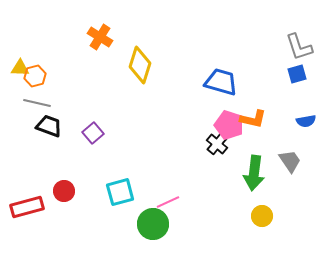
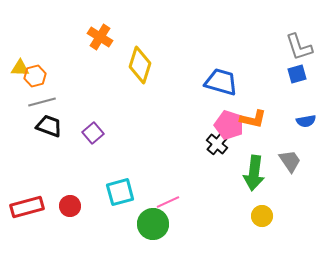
gray line: moved 5 px right, 1 px up; rotated 28 degrees counterclockwise
red circle: moved 6 px right, 15 px down
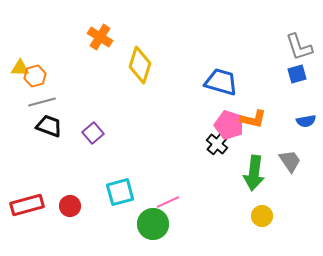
red rectangle: moved 2 px up
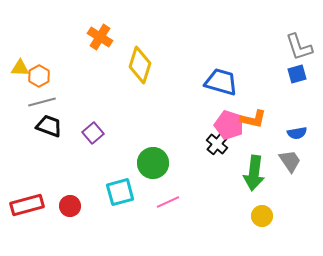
orange hexagon: moved 4 px right; rotated 15 degrees counterclockwise
blue semicircle: moved 9 px left, 12 px down
green circle: moved 61 px up
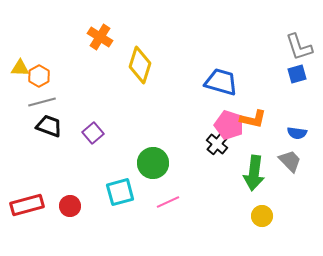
blue semicircle: rotated 18 degrees clockwise
gray trapezoid: rotated 10 degrees counterclockwise
